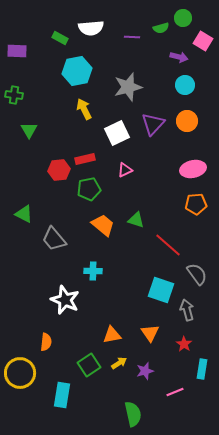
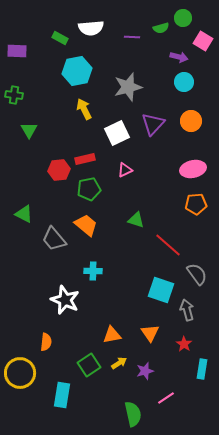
cyan circle at (185, 85): moved 1 px left, 3 px up
orange circle at (187, 121): moved 4 px right
orange trapezoid at (103, 225): moved 17 px left
pink line at (175, 392): moved 9 px left, 6 px down; rotated 12 degrees counterclockwise
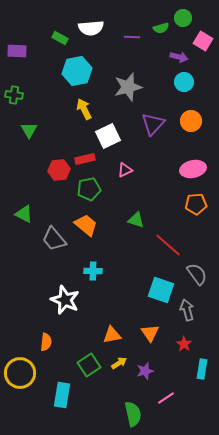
white square at (117, 133): moved 9 px left, 3 px down
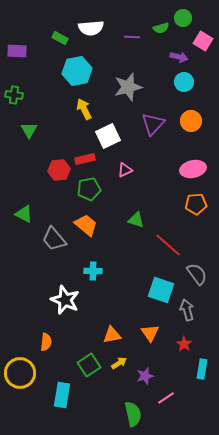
purple star at (145, 371): moved 5 px down
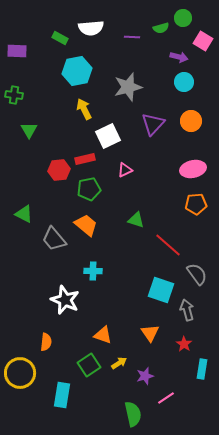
orange triangle at (112, 335): moved 9 px left; rotated 30 degrees clockwise
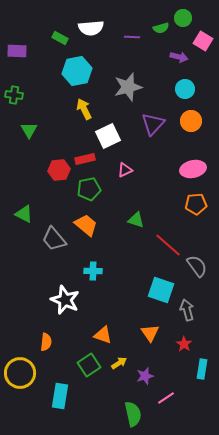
cyan circle at (184, 82): moved 1 px right, 7 px down
gray semicircle at (197, 274): moved 8 px up
cyan rectangle at (62, 395): moved 2 px left, 1 px down
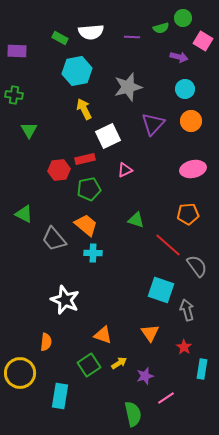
white semicircle at (91, 28): moved 4 px down
orange pentagon at (196, 204): moved 8 px left, 10 px down
cyan cross at (93, 271): moved 18 px up
red star at (184, 344): moved 3 px down
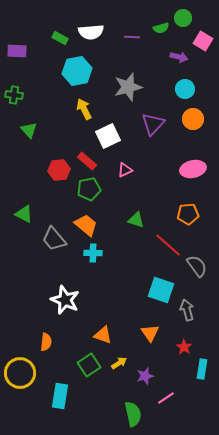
orange circle at (191, 121): moved 2 px right, 2 px up
green triangle at (29, 130): rotated 12 degrees counterclockwise
red rectangle at (85, 159): moved 2 px right, 2 px down; rotated 54 degrees clockwise
